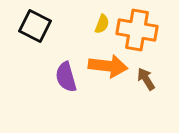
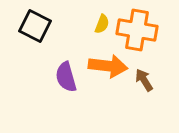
brown arrow: moved 2 px left, 1 px down
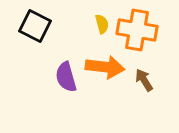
yellow semicircle: rotated 36 degrees counterclockwise
orange arrow: moved 3 px left, 1 px down
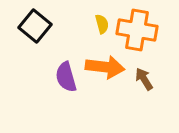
black square: rotated 12 degrees clockwise
brown arrow: moved 1 px up
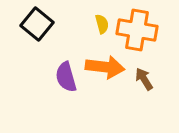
black square: moved 2 px right, 2 px up
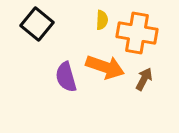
yellow semicircle: moved 4 px up; rotated 18 degrees clockwise
orange cross: moved 3 px down
orange arrow: rotated 12 degrees clockwise
brown arrow: rotated 60 degrees clockwise
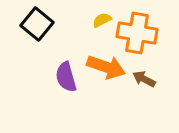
yellow semicircle: rotated 120 degrees counterclockwise
orange arrow: moved 1 px right
brown arrow: rotated 90 degrees counterclockwise
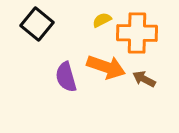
orange cross: rotated 9 degrees counterclockwise
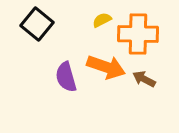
orange cross: moved 1 px right, 1 px down
